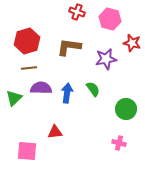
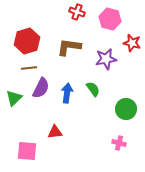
purple semicircle: rotated 115 degrees clockwise
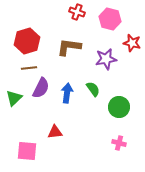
green circle: moved 7 px left, 2 px up
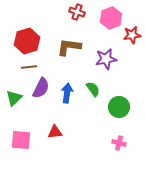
pink hexagon: moved 1 px right, 1 px up; rotated 25 degrees clockwise
red star: moved 8 px up; rotated 24 degrees counterclockwise
brown line: moved 1 px up
pink square: moved 6 px left, 11 px up
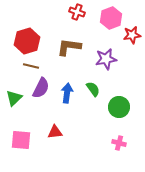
brown line: moved 2 px right, 1 px up; rotated 21 degrees clockwise
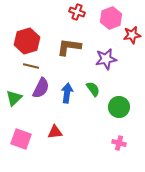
pink square: moved 1 px up; rotated 15 degrees clockwise
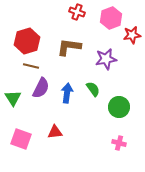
green triangle: moved 1 px left; rotated 18 degrees counterclockwise
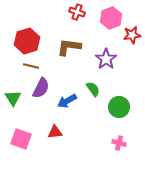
purple star: rotated 25 degrees counterclockwise
blue arrow: moved 8 px down; rotated 126 degrees counterclockwise
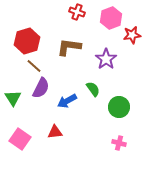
brown line: moved 3 px right; rotated 28 degrees clockwise
pink square: moved 1 px left; rotated 15 degrees clockwise
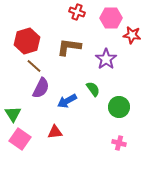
pink hexagon: rotated 20 degrees clockwise
red star: rotated 18 degrees clockwise
green triangle: moved 16 px down
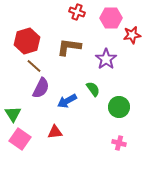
red star: rotated 18 degrees counterclockwise
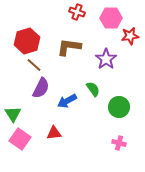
red star: moved 2 px left, 1 px down
brown line: moved 1 px up
red triangle: moved 1 px left, 1 px down
